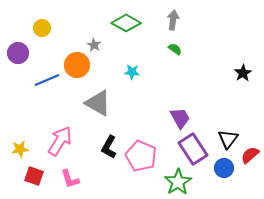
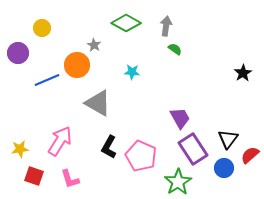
gray arrow: moved 7 px left, 6 px down
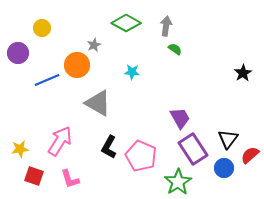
gray star: rotated 16 degrees clockwise
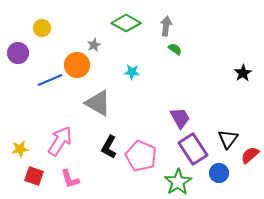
blue line: moved 3 px right
blue circle: moved 5 px left, 5 px down
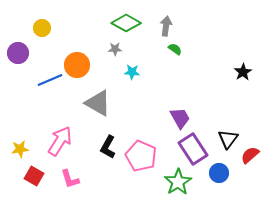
gray star: moved 21 px right, 4 px down; rotated 24 degrees clockwise
black star: moved 1 px up
black L-shape: moved 1 px left
red square: rotated 12 degrees clockwise
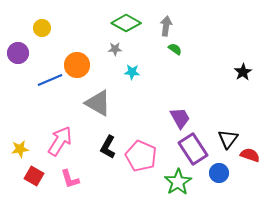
red semicircle: rotated 60 degrees clockwise
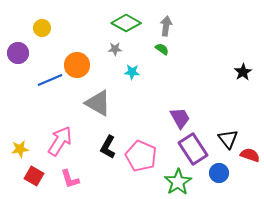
green semicircle: moved 13 px left
black triangle: rotated 15 degrees counterclockwise
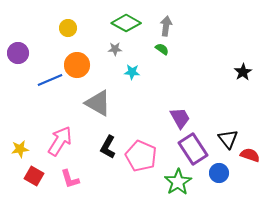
yellow circle: moved 26 px right
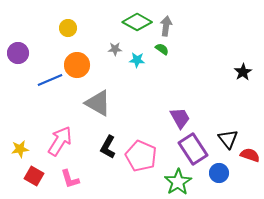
green diamond: moved 11 px right, 1 px up
cyan star: moved 5 px right, 12 px up
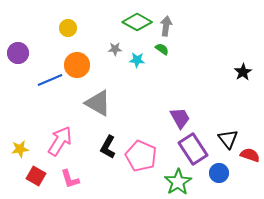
red square: moved 2 px right
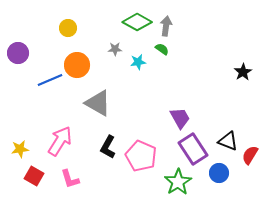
cyan star: moved 1 px right, 2 px down; rotated 14 degrees counterclockwise
black triangle: moved 2 px down; rotated 30 degrees counterclockwise
red semicircle: rotated 78 degrees counterclockwise
red square: moved 2 px left
